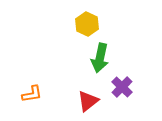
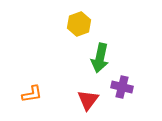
yellow hexagon: moved 8 px left; rotated 15 degrees clockwise
purple cross: rotated 30 degrees counterclockwise
red triangle: moved 1 px up; rotated 15 degrees counterclockwise
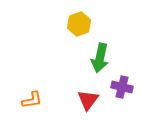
orange L-shape: moved 6 px down
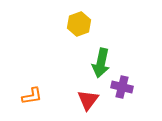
green arrow: moved 1 px right, 5 px down
orange L-shape: moved 4 px up
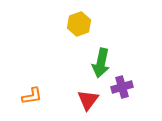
purple cross: rotated 30 degrees counterclockwise
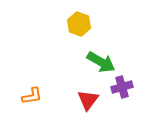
yellow hexagon: rotated 20 degrees counterclockwise
green arrow: moved 1 px up; rotated 72 degrees counterclockwise
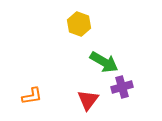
green arrow: moved 3 px right
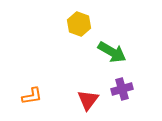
green arrow: moved 8 px right, 10 px up
purple cross: moved 2 px down
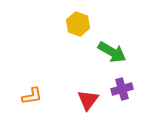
yellow hexagon: moved 1 px left
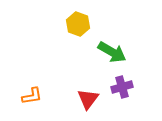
purple cross: moved 2 px up
red triangle: moved 1 px up
